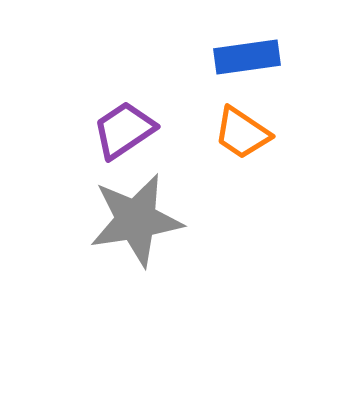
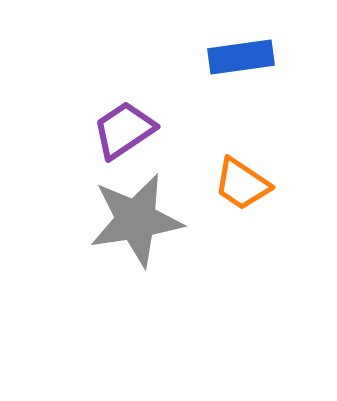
blue rectangle: moved 6 px left
orange trapezoid: moved 51 px down
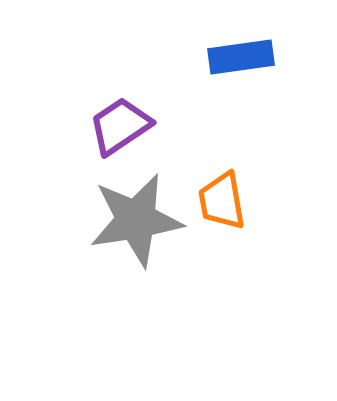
purple trapezoid: moved 4 px left, 4 px up
orange trapezoid: moved 20 px left, 17 px down; rotated 46 degrees clockwise
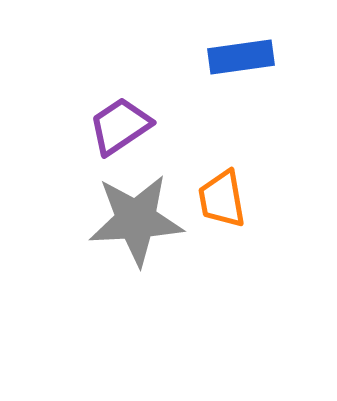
orange trapezoid: moved 2 px up
gray star: rotated 6 degrees clockwise
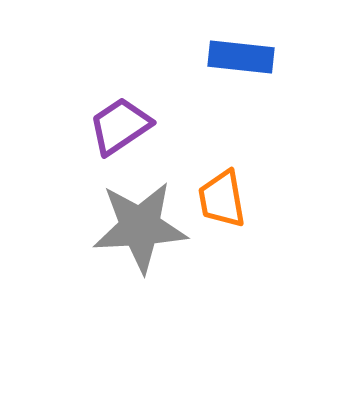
blue rectangle: rotated 14 degrees clockwise
gray star: moved 4 px right, 7 px down
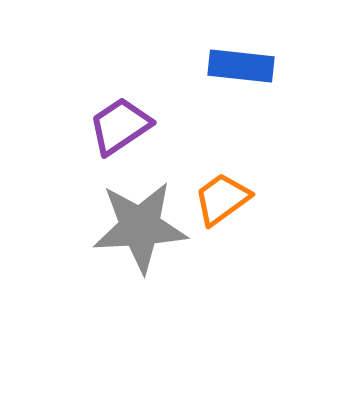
blue rectangle: moved 9 px down
orange trapezoid: rotated 64 degrees clockwise
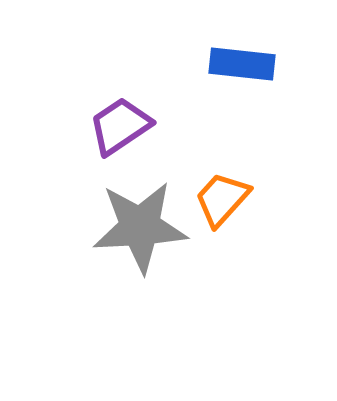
blue rectangle: moved 1 px right, 2 px up
orange trapezoid: rotated 12 degrees counterclockwise
